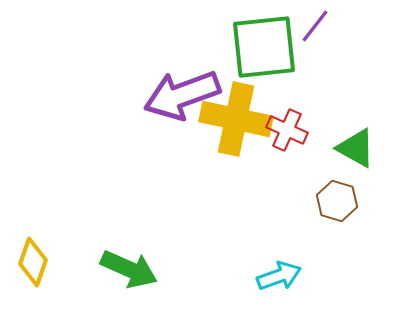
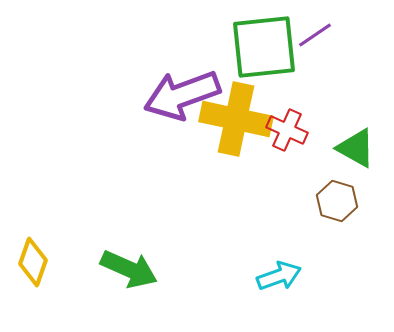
purple line: moved 9 px down; rotated 18 degrees clockwise
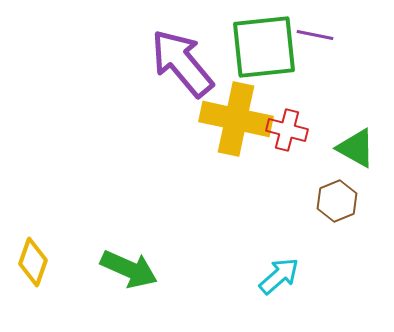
purple line: rotated 45 degrees clockwise
purple arrow: moved 32 px up; rotated 70 degrees clockwise
red cross: rotated 9 degrees counterclockwise
brown hexagon: rotated 21 degrees clockwise
cyan arrow: rotated 21 degrees counterclockwise
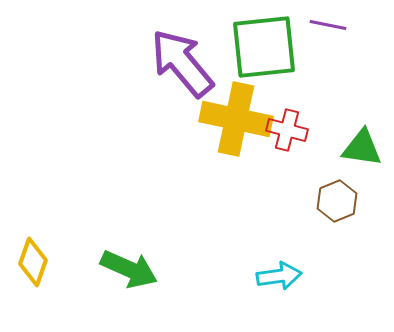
purple line: moved 13 px right, 10 px up
green triangle: moved 6 px right; rotated 21 degrees counterclockwise
cyan arrow: rotated 33 degrees clockwise
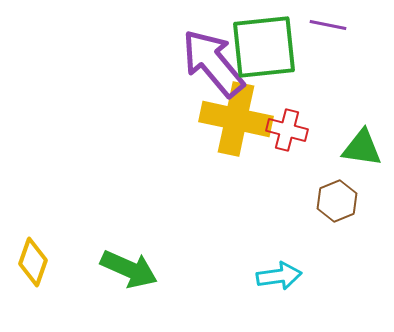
purple arrow: moved 31 px right
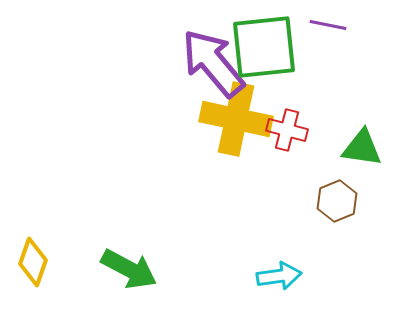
green arrow: rotated 4 degrees clockwise
